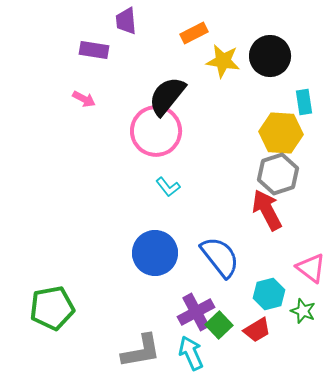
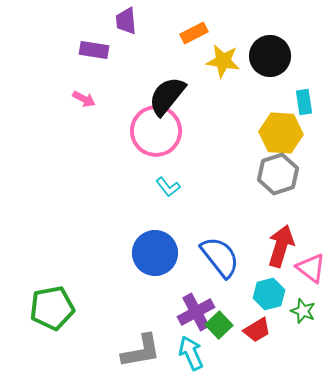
red arrow: moved 14 px right, 36 px down; rotated 45 degrees clockwise
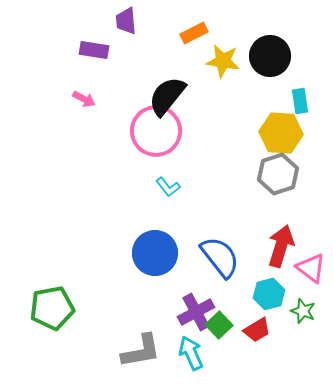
cyan rectangle: moved 4 px left, 1 px up
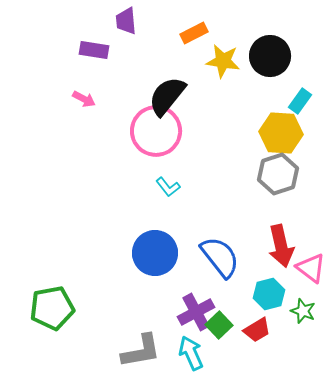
cyan rectangle: rotated 45 degrees clockwise
red arrow: rotated 150 degrees clockwise
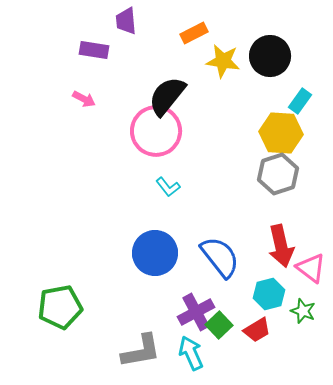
green pentagon: moved 8 px right, 1 px up
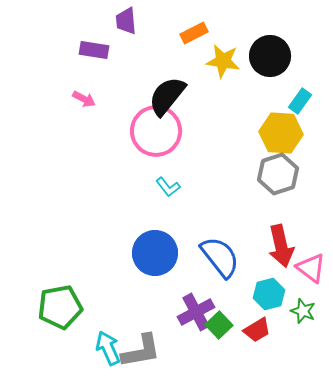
cyan arrow: moved 83 px left, 5 px up
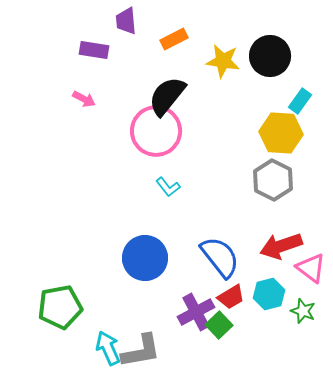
orange rectangle: moved 20 px left, 6 px down
gray hexagon: moved 5 px left, 6 px down; rotated 15 degrees counterclockwise
red arrow: rotated 84 degrees clockwise
blue circle: moved 10 px left, 5 px down
red trapezoid: moved 26 px left, 33 px up
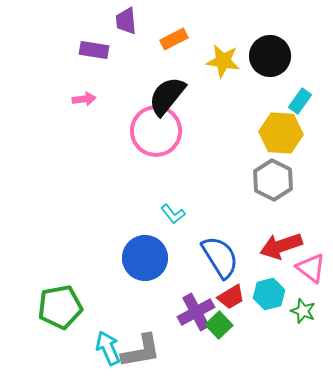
pink arrow: rotated 35 degrees counterclockwise
cyan L-shape: moved 5 px right, 27 px down
blue semicircle: rotated 6 degrees clockwise
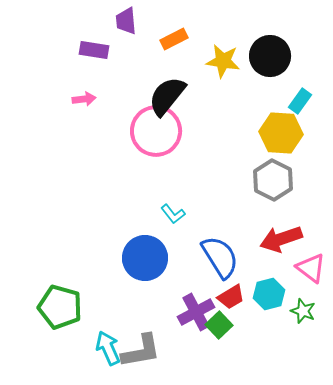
red arrow: moved 7 px up
green pentagon: rotated 27 degrees clockwise
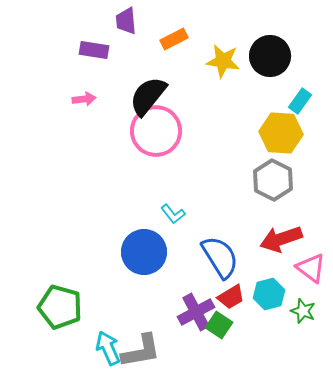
black semicircle: moved 19 px left
blue circle: moved 1 px left, 6 px up
green square: rotated 12 degrees counterclockwise
